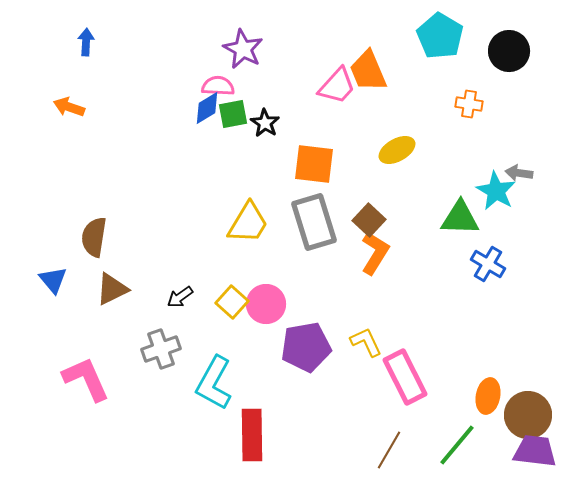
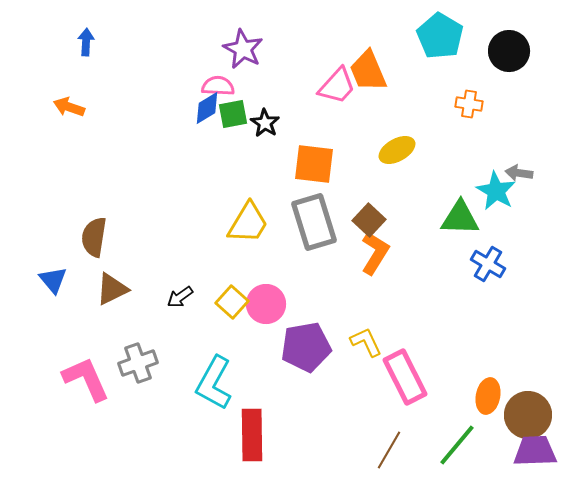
gray cross: moved 23 px left, 14 px down
purple trapezoid: rotated 9 degrees counterclockwise
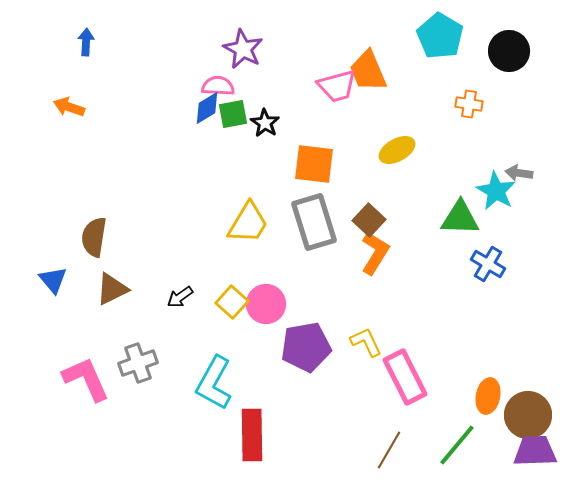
pink trapezoid: rotated 33 degrees clockwise
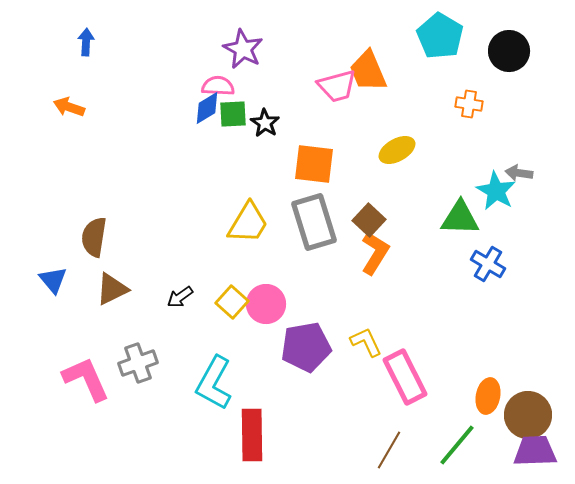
green square: rotated 8 degrees clockwise
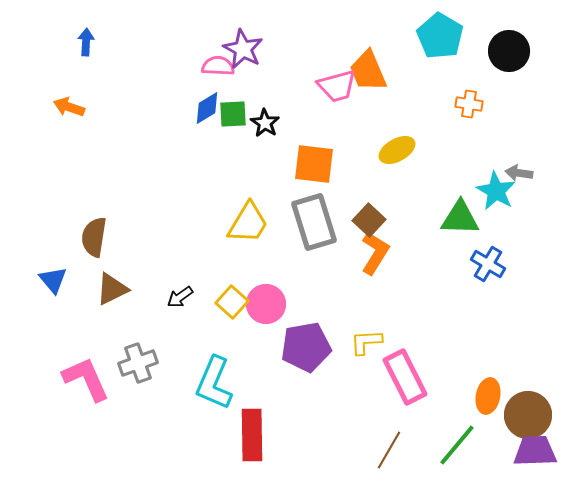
pink semicircle: moved 20 px up
yellow L-shape: rotated 68 degrees counterclockwise
cyan L-shape: rotated 6 degrees counterclockwise
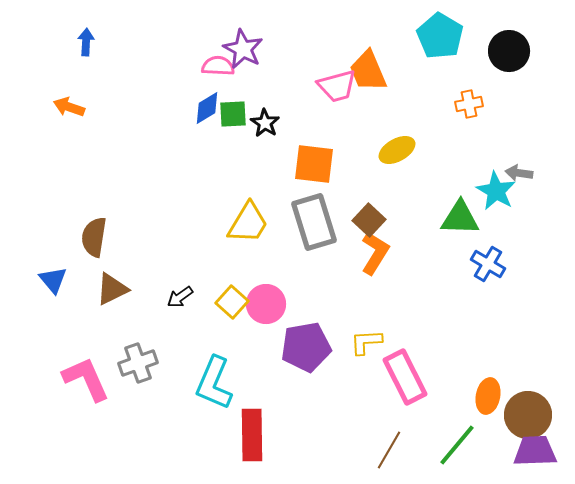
orange cross: rotated 20 degrees counterclockwise
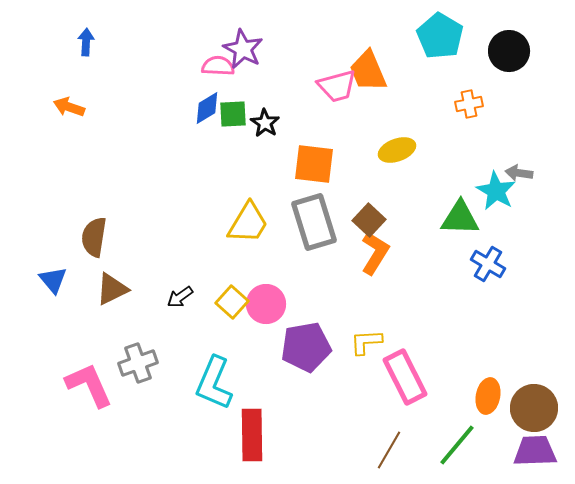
yellow ellipse: rotated 9 degrees clockwise
pink L-shape: moved 3 px right, 6 px down
brown circle: moved 6 px right, 7 px up
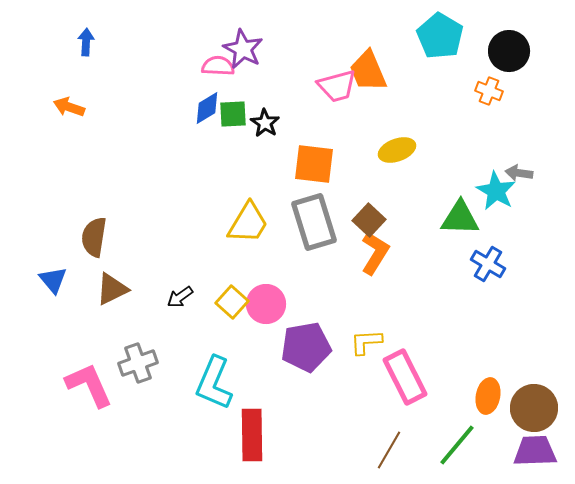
orange cross: moved 20 px right, 13 px up; rotated 32 degrees clockwise
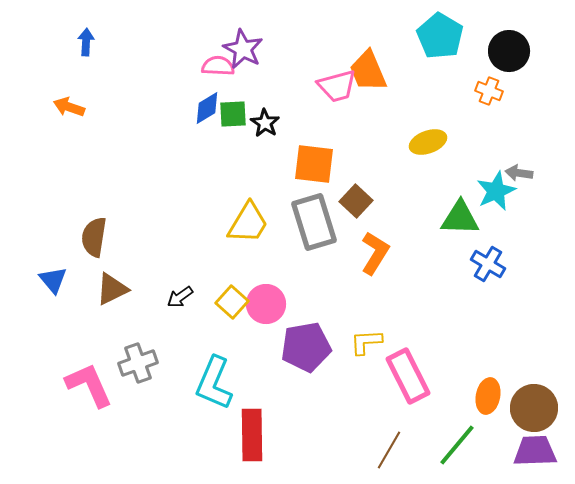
yellow ellipse: moved 31 px right, 8 px up
cyan star: rotated 18 degrees clockwise
brown square: moved 13 px left, 19 px up
pink rectangle: moved 3 px right, 1 px up
